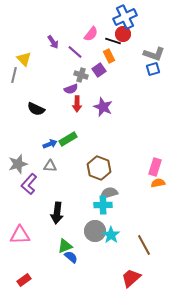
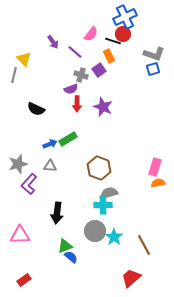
cyan star: moved 3 px right, 2 px down
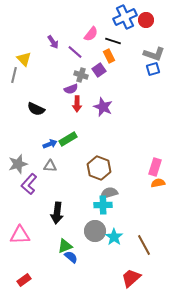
red circle: moved 23 px right, 14 px up
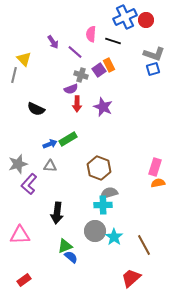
pink semicircle: rotated 147 degrees clockwise
orange rectangle: moved 9 px down
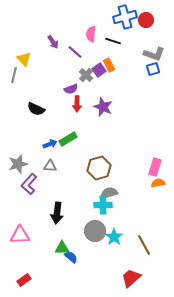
blue cross: rotated 10 degrees clockwise
gray cross: moved 5 px right; rotated 24 degrees clockwise
brown hexagon: rotated 25 degrees clockwise
green triangle: moved 3 px left, 2 px down; rotated 21 degrees clockwise
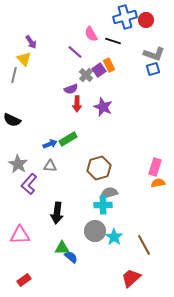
pink semicircle: rotated 35 degrees counterclockwise
purple arrow: moved 22 px left
black semicircle: moved 24 px left, 11 px down
gray star: rotated 24 degrees counterclockwise
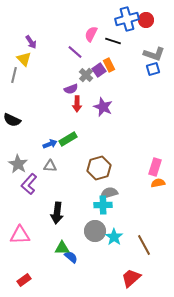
blue cross: moved 2 px right, 2 px down
pink semicircle: rotated 56 degrees clockwise
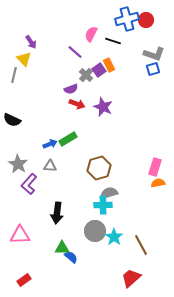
red arrow: rotated 70 degrees counterclockwise
brown line: moved 3 px left
